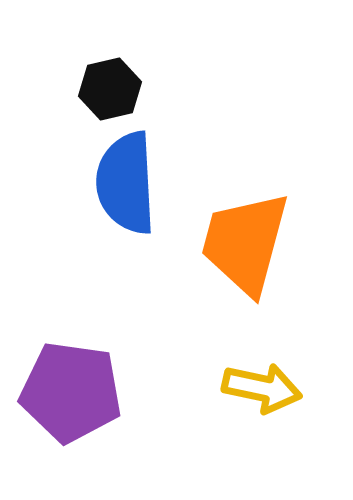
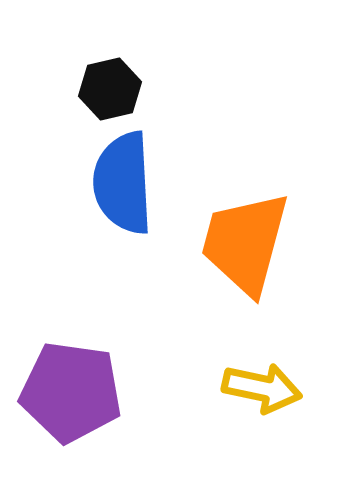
blue semicircle: moved 3 px left
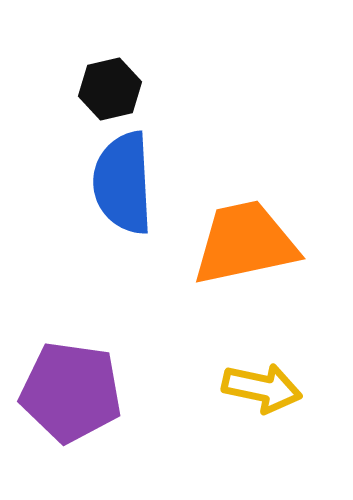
orange trapezoid: rotated 63 degrees clockwise
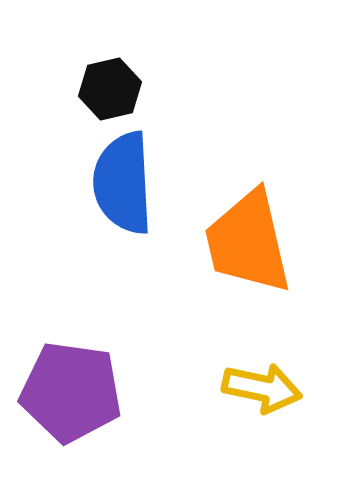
orange trapezoid: moved 3 px right, 1 px up; rotated 91 degrees counterclockwise
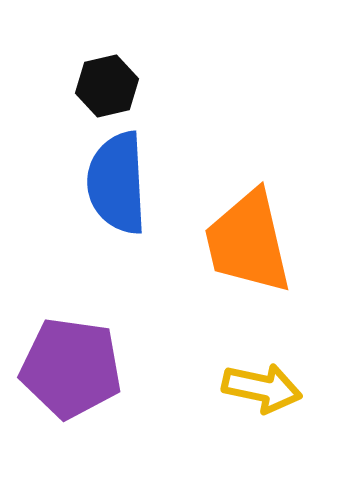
black hexagon: moved 3 px left, 3 px up
blue semicircle: moved 6 px left
purple pentagon: moved 24 px up
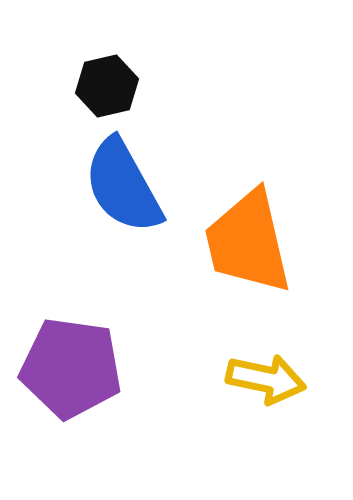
blue semicircle: moved 6 px right, 3 px down; rotated 26 degrees counterclockwise
yellow arrow: moved 4 px right, 9 px up
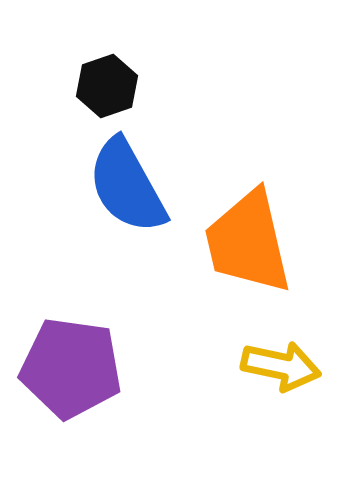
black hexagon: rotated 6 degrees counterclockwise
blue semicircle: moved 4 px right
yellow arrow: moved 15 px right, 13 px up
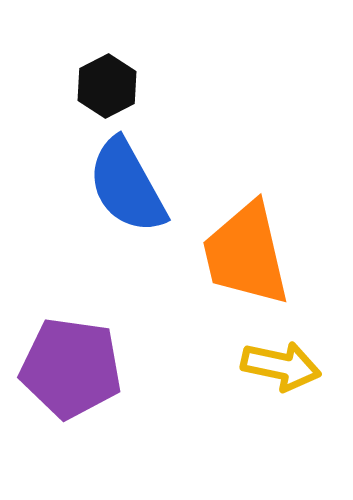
black hexagon: rotated 8 degrees counterclockwise
orange trapezoid: moved 2 px left, 12 px down
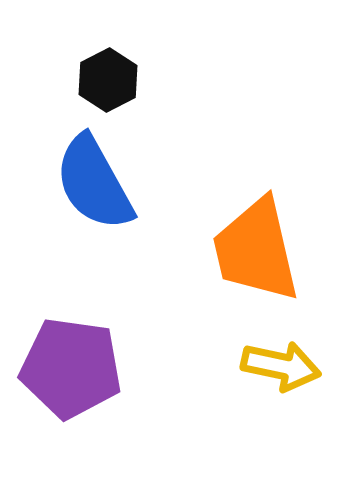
black hexagon: moved 1 px right, 6 px up
blue semicircle: moved 33 px left, 3 px up
orange trapezoid: moved 10 px right, 4 px up
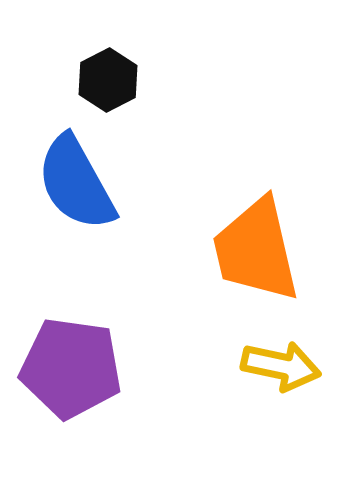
blue semicircle: moved 18 px left
